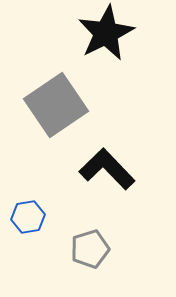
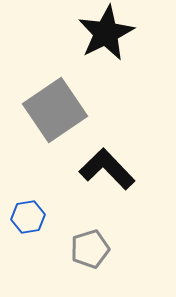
gray square: moved 1 px left, 5 px down
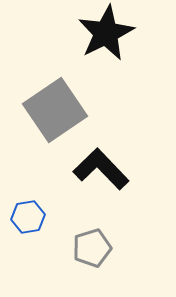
black L-shape: moved 6 px left
gray pentagon: moved 2 px right, 1 px up
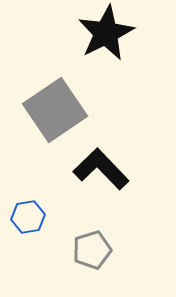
gray pentagon: moved 2 px down
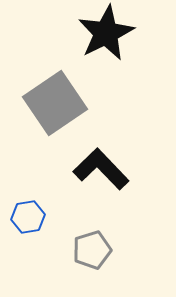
gray square: moved 7 px up
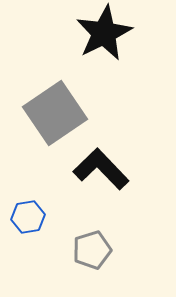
black star: moved 2 px left
gray square: moved 10 px down
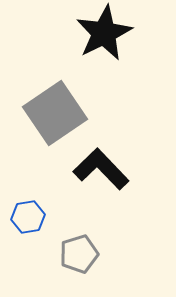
gray pentagon: moved 13 px left, 4 px down
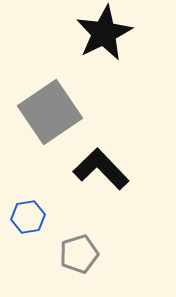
gray square: moved 5 px left, 1 px up
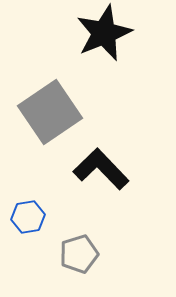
black star: rotated 4 degrees clockwise
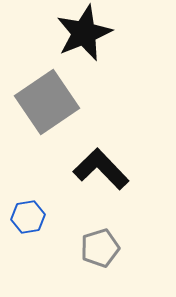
black star: moved 20 px left
gray square: moved 3 px left, 10 px up
gray pentagon: moved 21 px right, 6 px up
